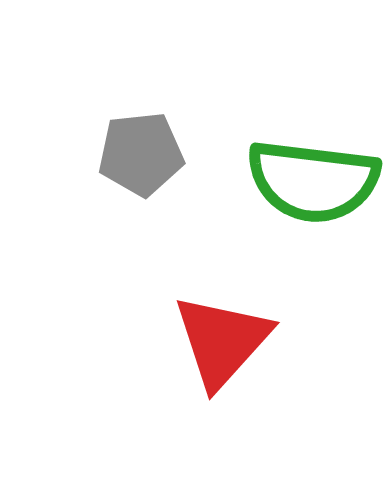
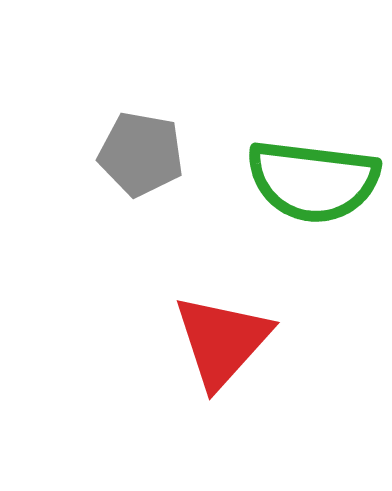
gray pentagon: rotated 16 degrees clockwise
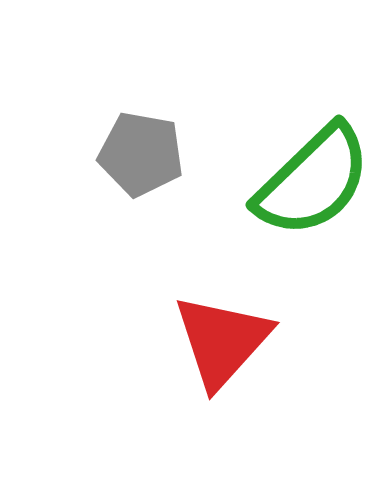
green semicircle: rotated 51 degrees counterclockwise
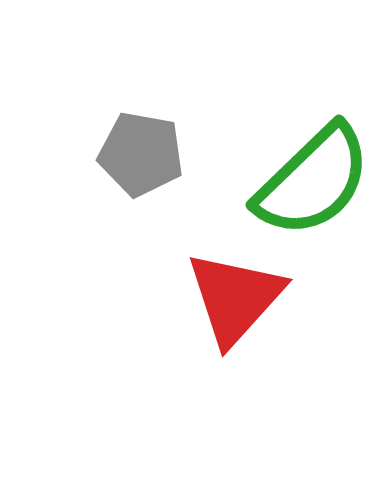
red triangle: moved 13 px right, 43 px up
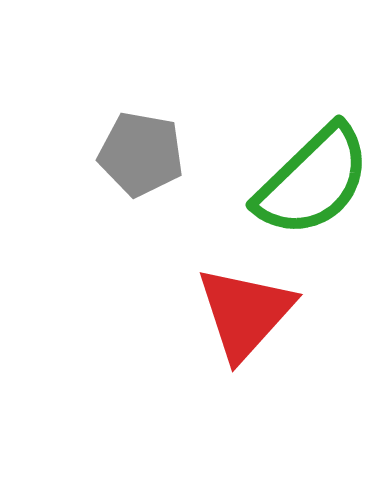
red triangle: moved 10 px right, 15 px down
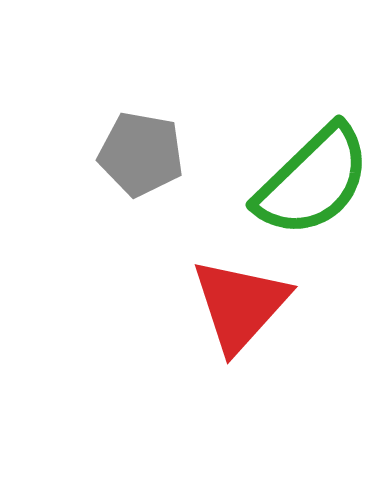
red triangle: moved 5 px left, 8 px up
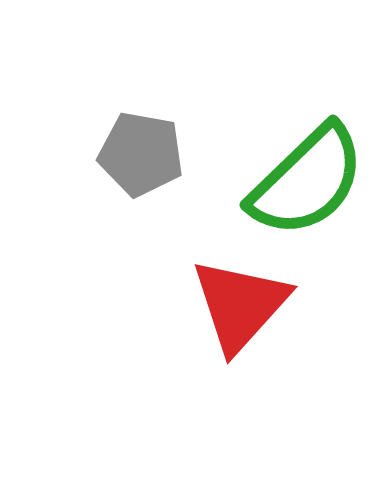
green semicircle: moved 6 px left
